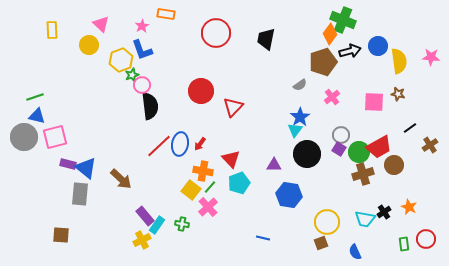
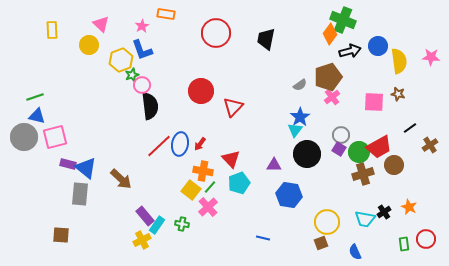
brown pentagon at (323, 62): moved 5 px right, 15 px down
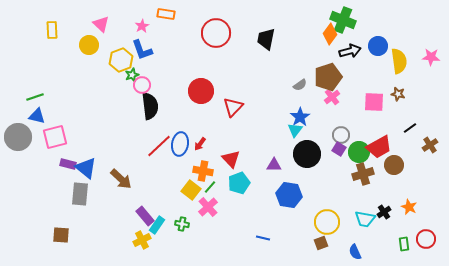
gray circle at (24, 137): moved 6 px left
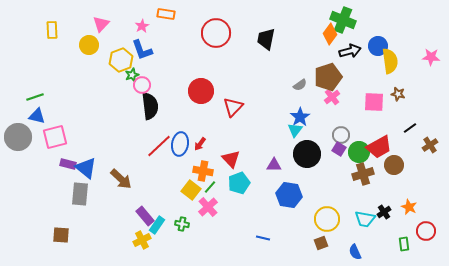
pink triangle at (101, 24): rotated 30 degrees clockwise
yellow semicircle at (399, 61): moved 9 px left
yellow circle at (327, 222): moved 3 px up
red circle at (426, 239): moved 8 px up
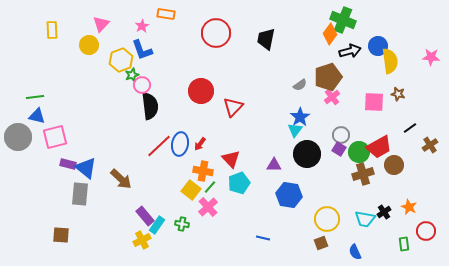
green line at (35, 97): rotated 12 degrees clockwise
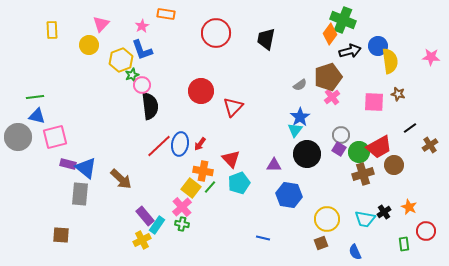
yellow square at (191, 190): moved 2 px up
pink cross at (208, 207): moved 26 px left
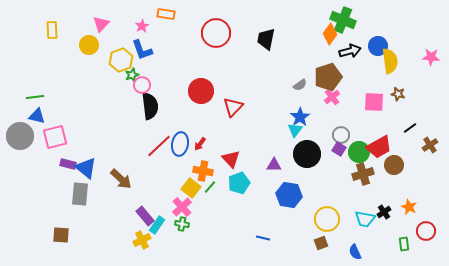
gray circle at (18, 137): moved 2 px right, 1 px up
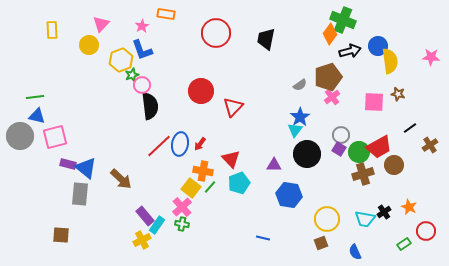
green rectangle at (404, 244): rotated 64 degrees clockwise
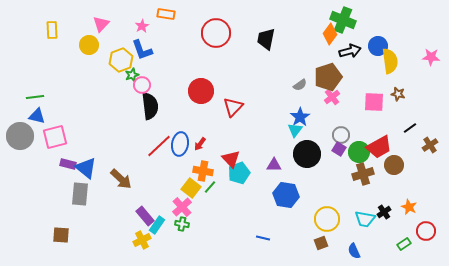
cyan pentagon at (239, 183): moved 10 px up
blue hexagon at (289, 195): moved 3 px left
blue semicircle at (355, 252): moved 1 px left, 1 px up
